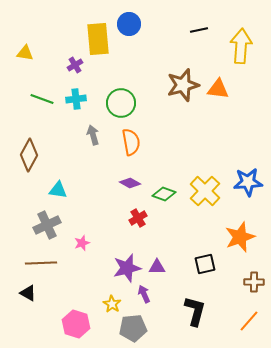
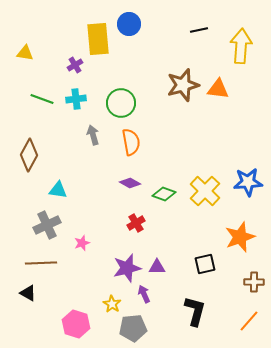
red cross: moved 2 px left, 5 px down
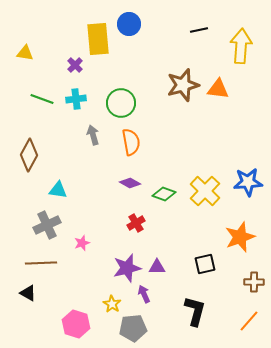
purple cross: rotated 14 degrees counterclockwise
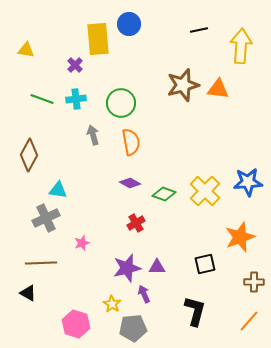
yellow triangle: moved 1 px right, 3 px up
gray cross: moved 1 px left, 7 px up
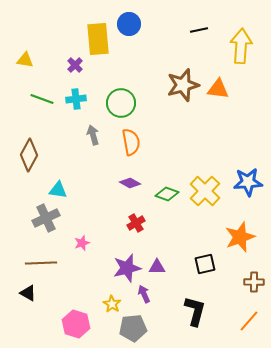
yellow triangle: moved 1 px left, 10 px down
green diamond: moved 3 px right
